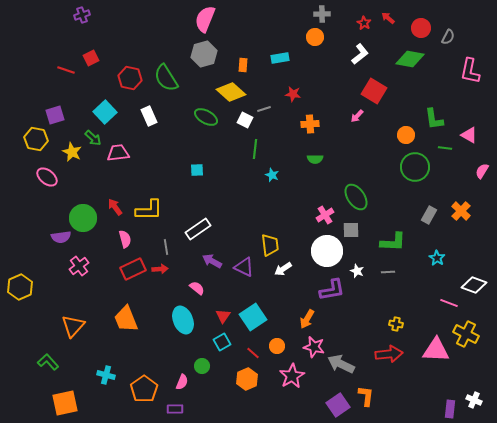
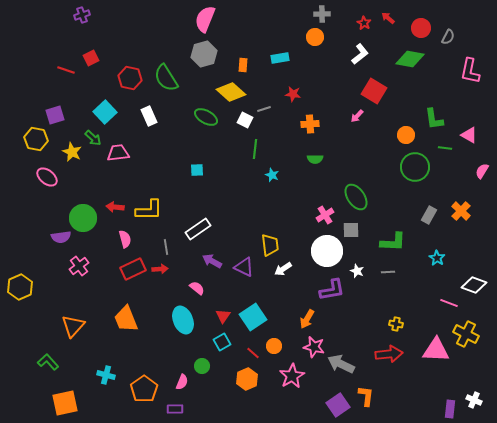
red arrow at (115, 207): rotated 48 degrees counterclockwise
orange circle at (277, 346): moved 3 px left
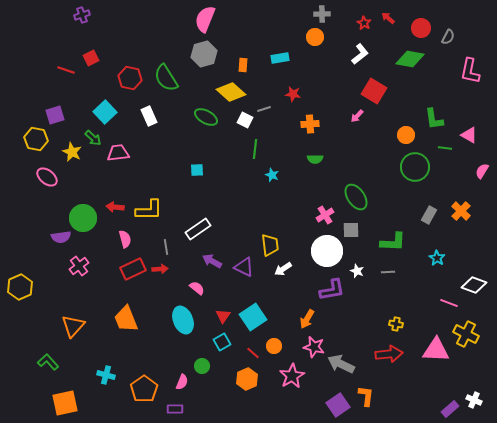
purple rectangle at (450, 409): rotated 42 degrees clockwise
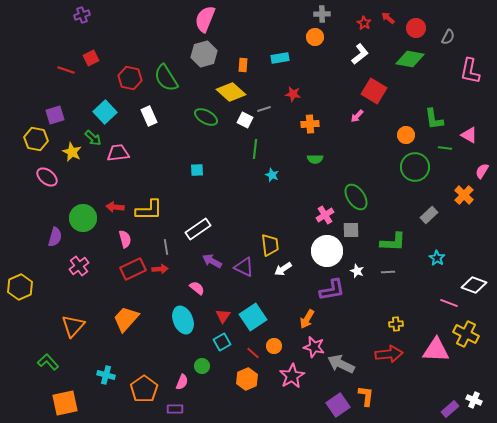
red circle at (421, 28): moved 5 px left
orange cross at (461, 211): moved 3 px right, 16 px up
gray rectangle at (429, 215): rotated 18 degrees clockwise
purple semicircle at (61, 237): moved 6 px left; rotated 66 degrees counterclockwise
orange trapezoid at (126, 319): rotated 64 degrees clockwise
yellow cross at (396, 324): rotated 16 degrees counterclockwise
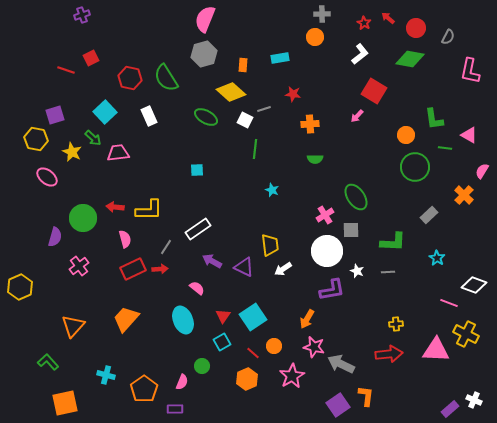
cyan star at (272, 175): moved 15 px down
gray line at (166, 247): rotated 42 degrees clockwise
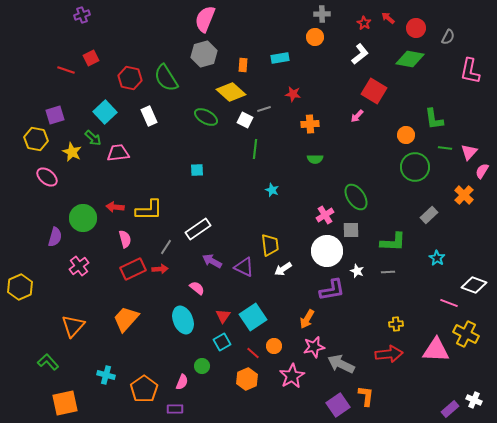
pink triangle at (469, 135): moved 17 px down; rotated 42 degrees clockwise
pink star at (314, 347): rotated 25 degrees counterclockwise
